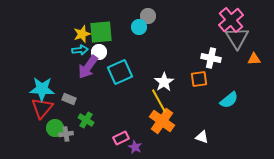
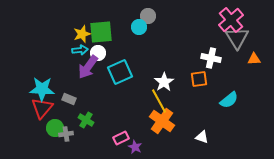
white circle: moved 1 px left, 1 px down
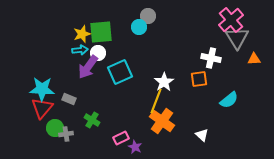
yellow line: moved 3 px left; rotated 50 degrees clockwise
green cross: moved 6 px right
white triangle: moved 2 px up; rotated 24 degrees clockwise
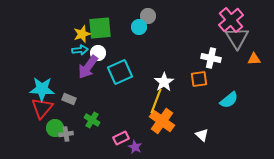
green square: moved 1 px left, 4 px up
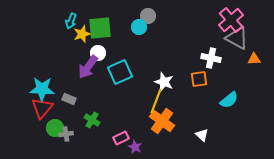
gray triangle: rotated 30 degrees counterclockwise
cyan arrow: moved 9 px left, 29 px up; rotated 119 degrees clockwise
white star: rotated 18 degrees counterclockwise
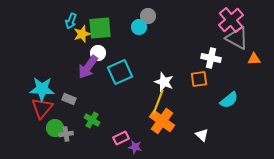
yellow line: moved 2 px right, 1 px down
purple star: rotated 16 degrees counterclockwise
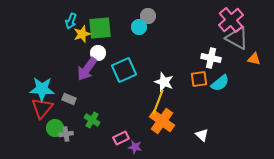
orange triangle: rotated 16 degrees clockwise
purple arrow: moved 1 px left, 2 px down
cyan square: moved 4 px right, 2 px up
cyan semicircle: moved 9 px left, 17 px up
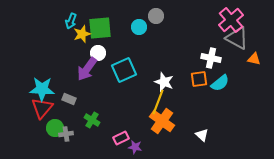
gray circle: moved 8 px right
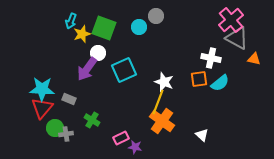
green square: moved 4 px right; rotated 25 degrees clockwise
